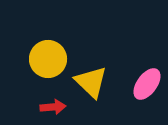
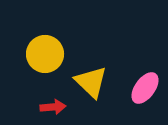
yellow circle: moved 3 px left, 5 px up
pink ellipse: moved 2 px left, 4 px down
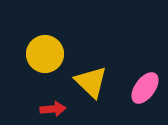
red arrow: moved 2 px down
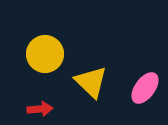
red arrow: moved 13 px left
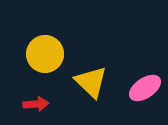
pink ellipse: rotated 20 degrees clockwise
red arrow: moved 4 px left, 5 px up
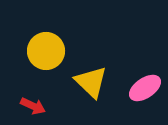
yellow circle: moved 1 px right, 3 px up
red arrow: moved 3 px left, 2 px down; rotated 30 degrees clockwise
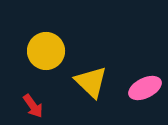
pink ellipse: rotated 8 degrees clockwise
red arrow: rotated 30 degrees clockwise
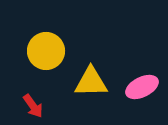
yellow triangle: rotated 45 degrees counterclockwise
pink ellipse: moved 3 px left, 1 px up
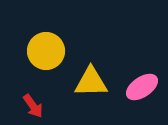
pink ellipse: rotated 8 degrees counterclockwise
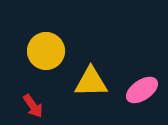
pink ellipse: moved 3 px down
